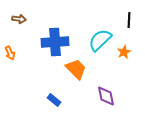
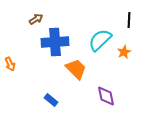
brown arrow: moved 17 px right; rotated 40 degrees counterclockwise
orange arrow: moved 11 px down
blue rectangle: moved 3 px left
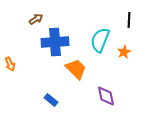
cyan semicircle: rotated 25 degrees counterclockwise
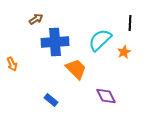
black line: moved 1 px right, 3 px down
cyan semicircle: rotated 25 degrees clockwise
orange arrow: moved 2 px right
purple diamond: rotated 15 degrees counterclockwise
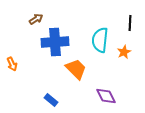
cyan semicircle: rotated 40 degrees counterclockwise
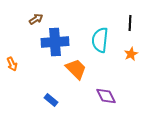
orange star: moved 7 px right, 2 px down
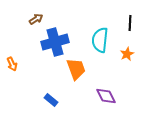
blue cross: rotated 12 degrees counterclockwise
orange star: moved 4 px left
orange trapezoid: rotated 25 degrees clockwise
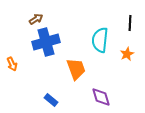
blue cross: moved 9 px left
purple diamond: moved 5 px left, 1 px down; rotated 10 degrees clockwise
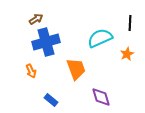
cyan semicircle: moved 2 px up; rotated 60 degrees clockwise
orange arrow: moved 19 px right, 7 px down
